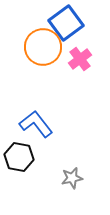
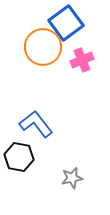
pink cross: moved 2 px right, 1 px down; rotated 15 degrees clockwise
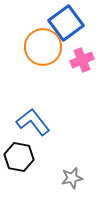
blue L-shape: moved 3 px left, 2 px up
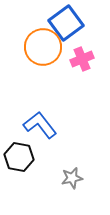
pink cross: moved 1 px up
blue L-shape: moved 7 px right, 3 px down
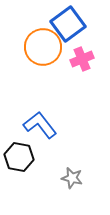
blue square: moved 2 px right, 1 px down
gray star: rotated 25 degrees clockwise
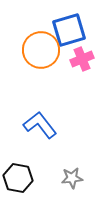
blue square: moved 1 px right, 6 px down; rotated 20 degrees clockwise
orange circle: moved 2 px left, 3 px down
black hexagon: moved 1 px left, 21 px down
gray star: rotated 20 degrees counterclockwise
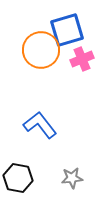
blue square: moved 2 px left
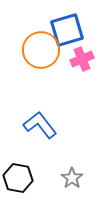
gray star: rotated 30 degrees counterclockwise
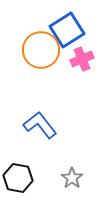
blue square: rotated 16 degrees counterclockwise
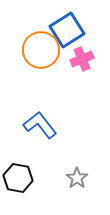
gray star: moved 5 px right
